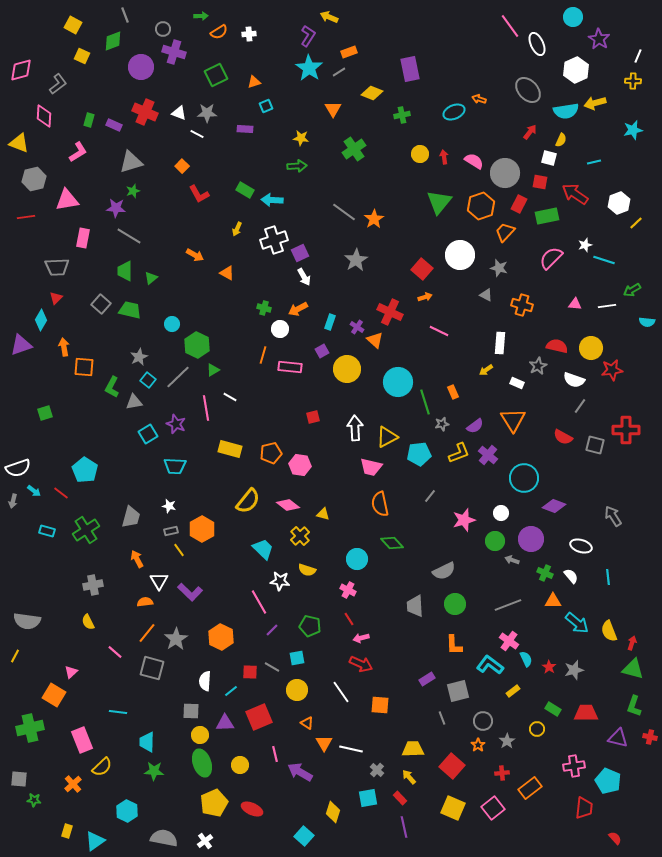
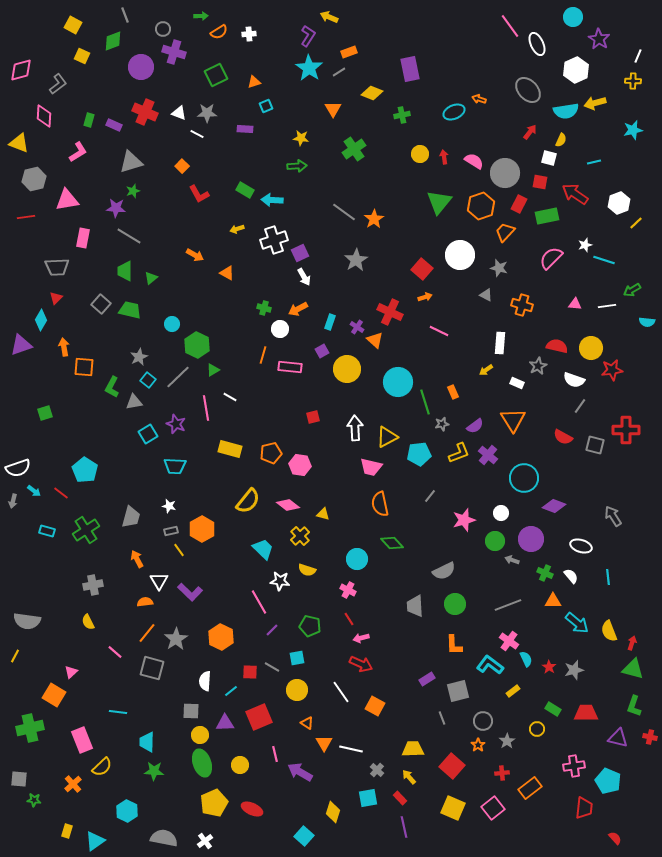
yellow arrow at (237, 229): rotated 48 degrees clockwise
orange square at (380, 705): moved 5 px left, 1 px down; rotated 24 degrees clockwise
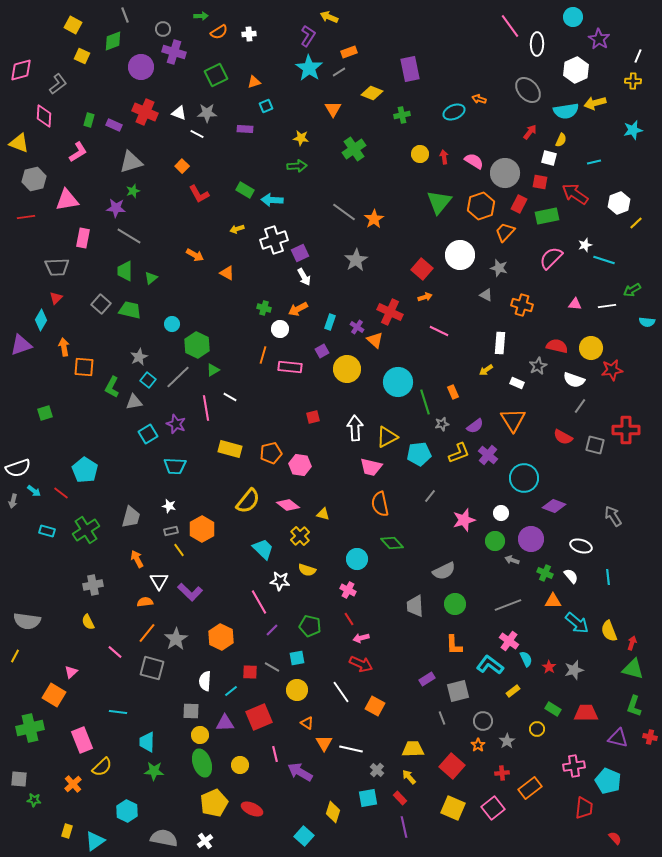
white ellipse at (537, 44): rotated 25 degrees clockwise
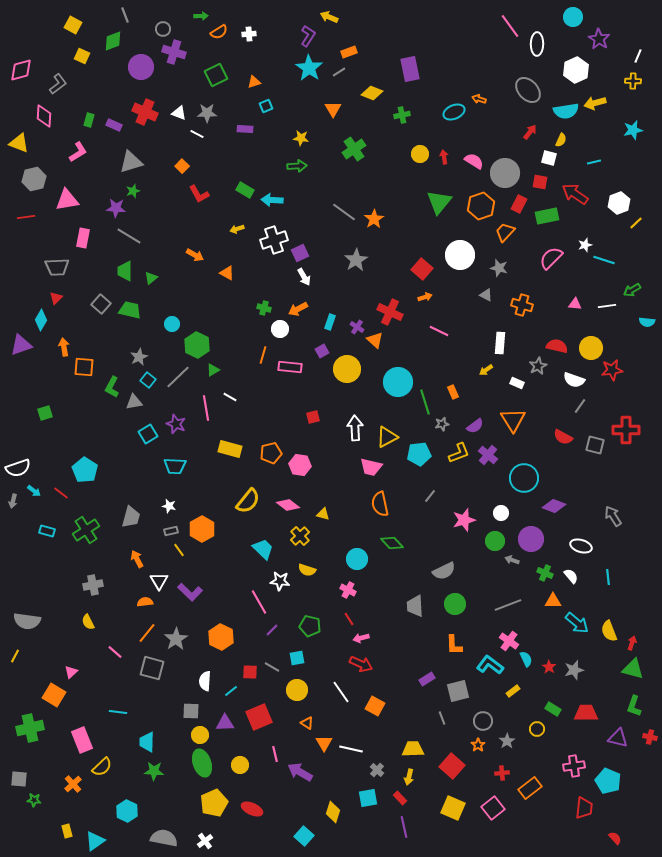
yellow arrow at (409, 777): rotated 126 degrees counterclockwise
yellow rectangle at (67, 831): rotated 32 degrees counterclockwise
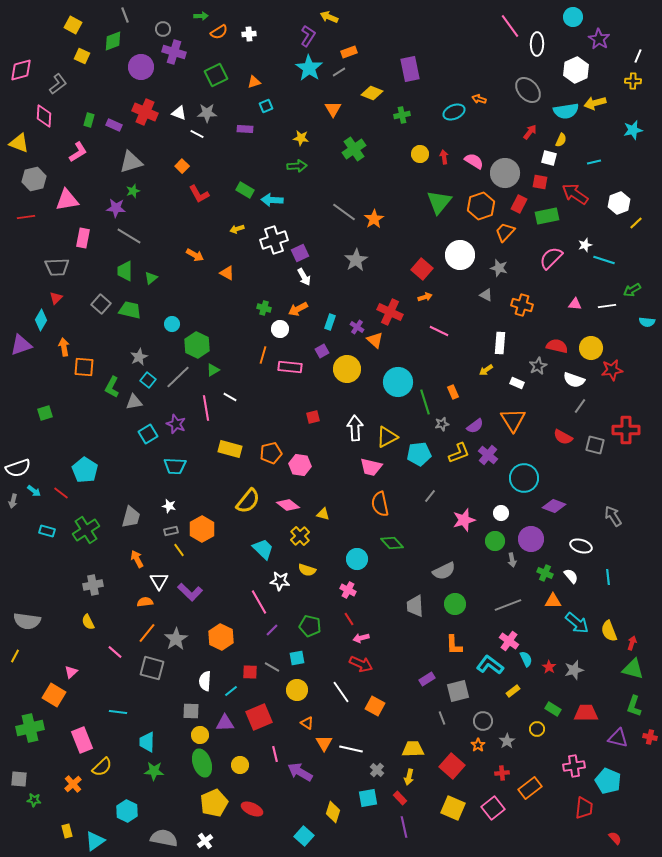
gray arrow at (512, 560): rotated 120 degrees counterclockwise
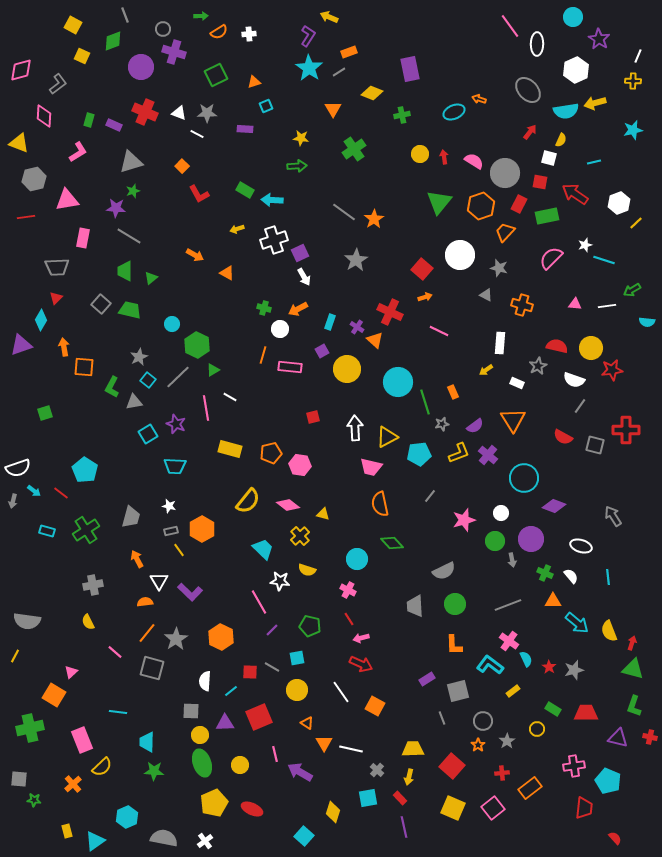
cyan hexagon at (127, 811): moved 6 px down; rotated 10 degrees clockwise
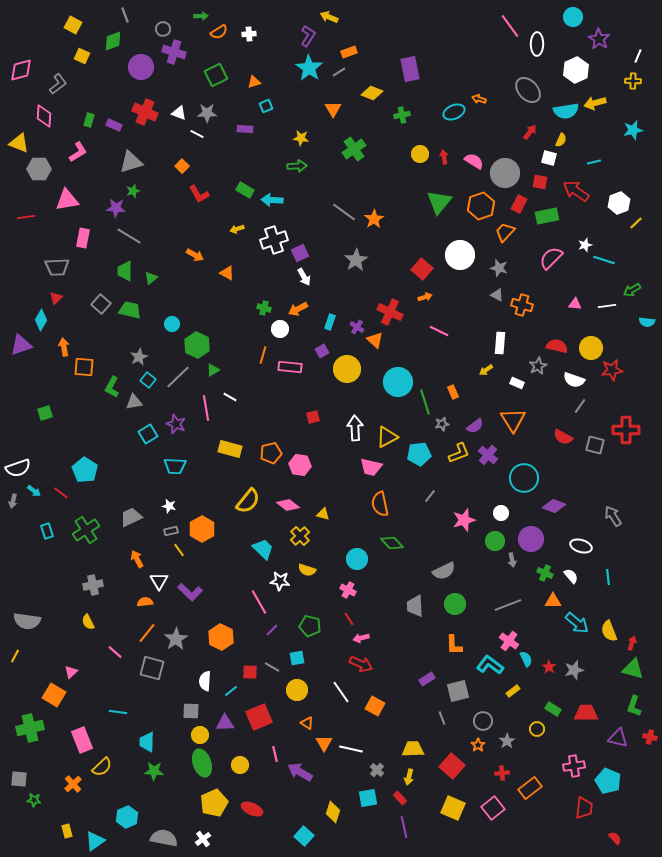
gray hexagon at (34, 179): moved 5 px right, 10 px up; rotated 15 degrees clockwise
red arrow at (575, 194): moved 1 px right, 3 px up
gray triangle at (486, 295): moved 11 px right
gray trapezoid at (131, 517): rotated 130 degrees counterclockwise
cyan rectangle at (47, 531): rotated 56 degrees clockwise
white cross at (205, 841): moved 2 px left, 2 px up
